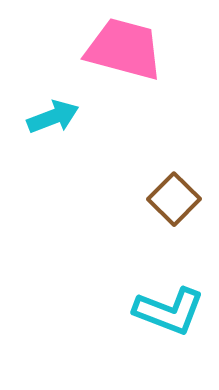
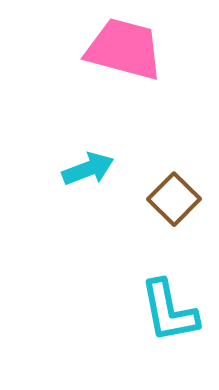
cyan arrow: moved 35 px right, 52 px down
cyan L-shape: rotated 58 degrees clockwise
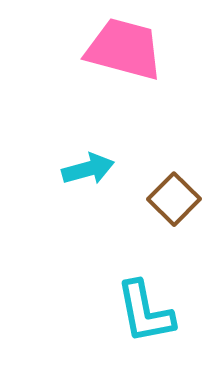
cyan arrow: rotated 6 degrees clockwise
cyan L-shape: moved 24 px left, 1 px down
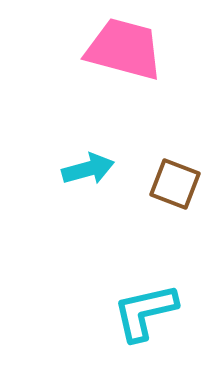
brown square: moved 1 px right, 15 px up; rotated 24 degrees counterclockwise
cyan L-shape: rotated 88 degrees clockwise
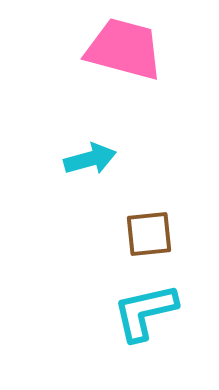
cyan arrow: moved 2 px right, 10 px up
brown square: moved 26 px left, 50 px down; rotated 27 degrees counterclockwise
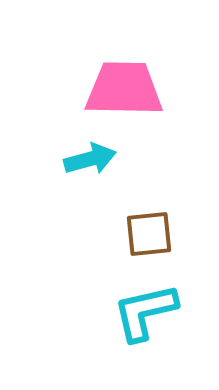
pink trapezoid: moved 40 px down; rotated 14 degrees counterclockwise
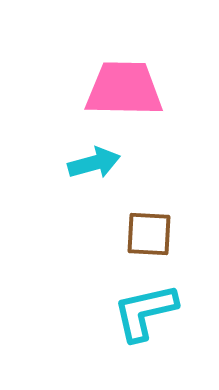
cyan arrow: moved 4 px right, 4 px down
brown square: rotated 9 degrees clockwise
